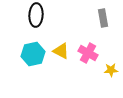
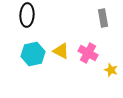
black ellipse: moved 9 px left
yellow star: rotated 24 degrees clockwise
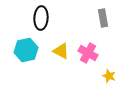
black ellipse: moved 14 px right, 3 px down
cyan hexagon: moved 7 px left, 4 px up
yellow star: moved 2 px left, 6 px down
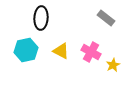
gray rectangle: moved 3 px right; rotated 42 degrees counterclockwise
pink cross: moved 3 px right, 1 px up
yellow star: moved 4 px right, 11 px up; rotated 24 degrees clockwise
